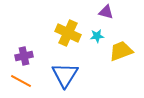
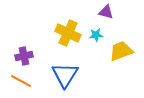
cyan star: moved 1 px left, 1 px up
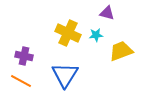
purple triangle: moved 1 px right, 1 px down
purple cross: rotated 24 degrees clockwise
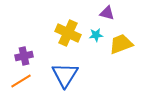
yellow trapezoid: moved 7 px up
purple cross: rotated 24 degrees counterclockwise
orange line: rotated 60 degrees counterclockwise
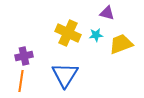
orange line: rotated 50 degrees counterclockwise
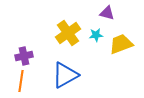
yellow cross: rotated 30 degrees clockwise
blue triangle: rotated 28 degrees clockwise
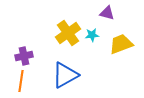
cyan star: moved 4 px left
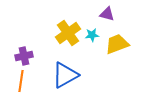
purple triangle: moved 1 px down
yellow trapezoid: moved 4 px left
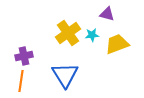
blue triangle: rotated 32 degrees counterclockwise
